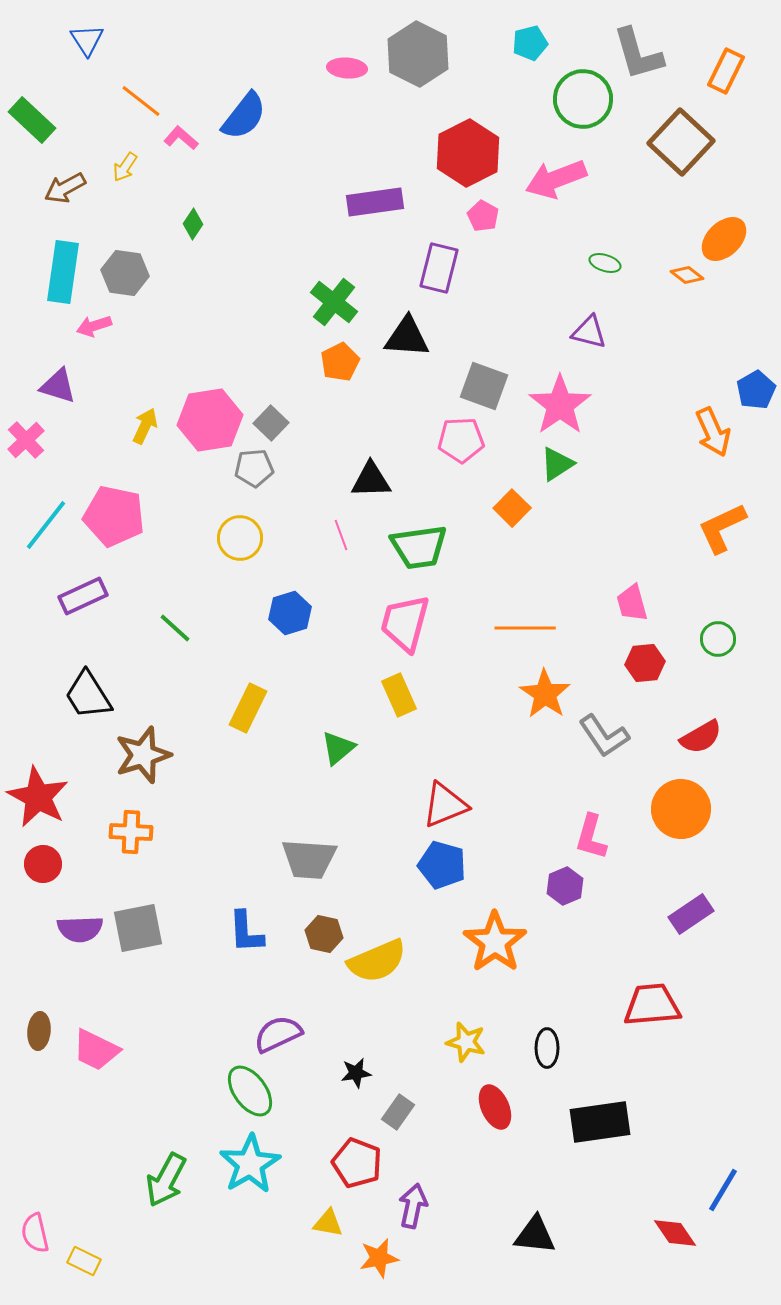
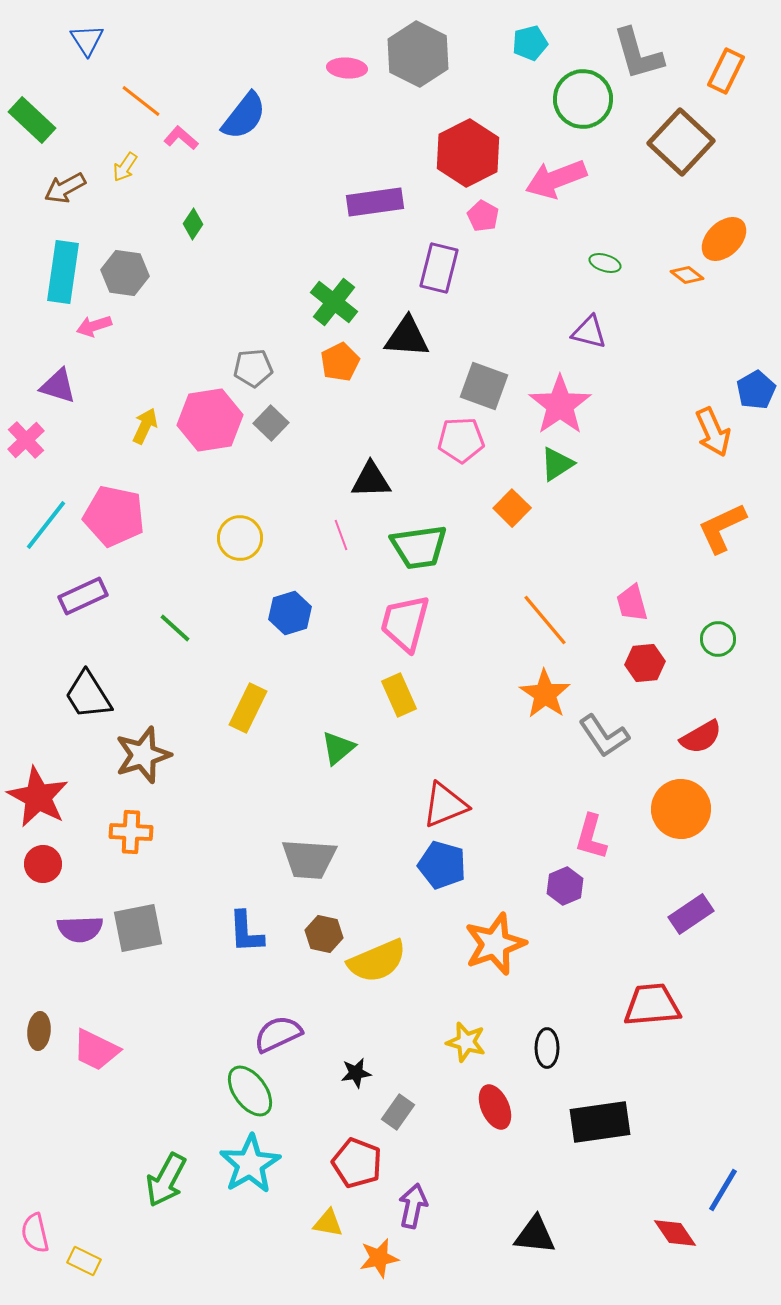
gray pentagon at (254, 468): moved 1 px left, 100 px up
orange line at (525, 628): moved 20 px right, 8 px up; rotated 50 degrees clockwise
orange star at (495, 942): moved 2 px down; rotated 16 degrees clockwise
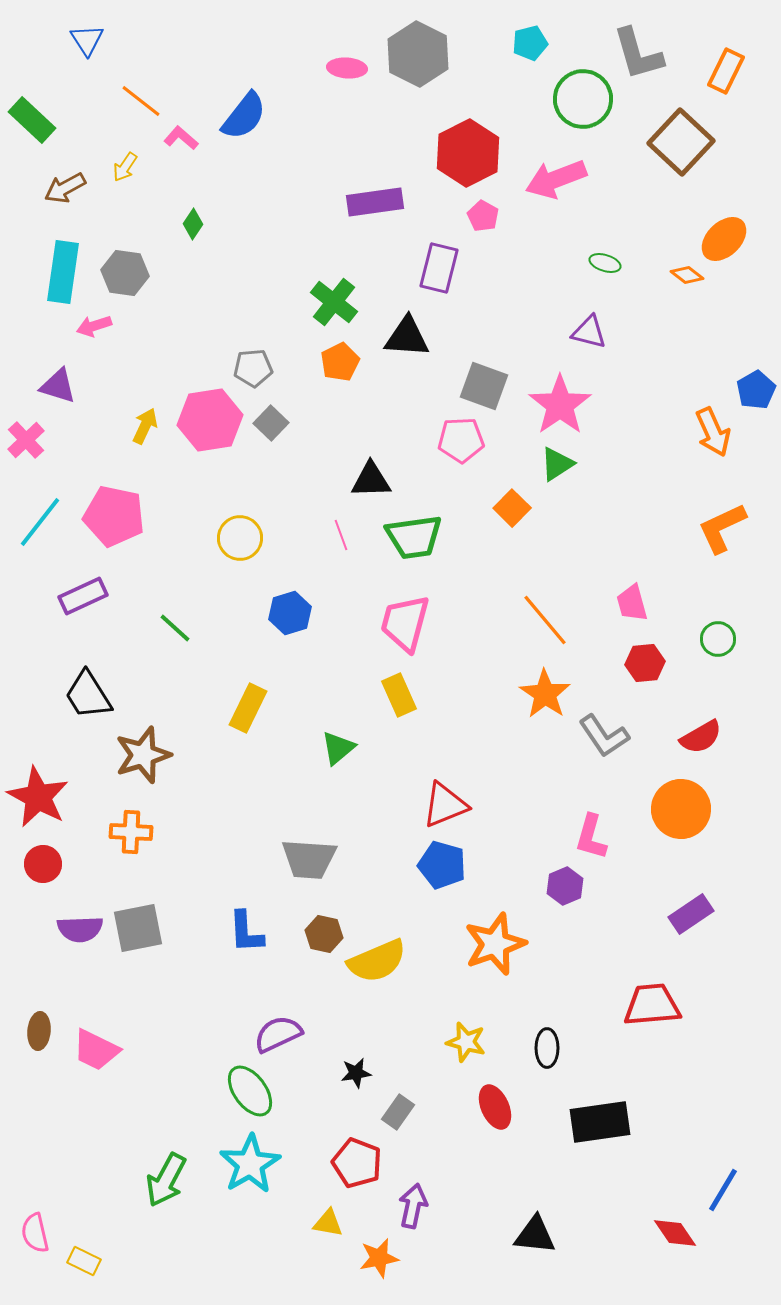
cyan line at (46, 525): moved 6 px left, 3 px up
green trapezoid at (419, 547): moved 5 px left, 10 px up
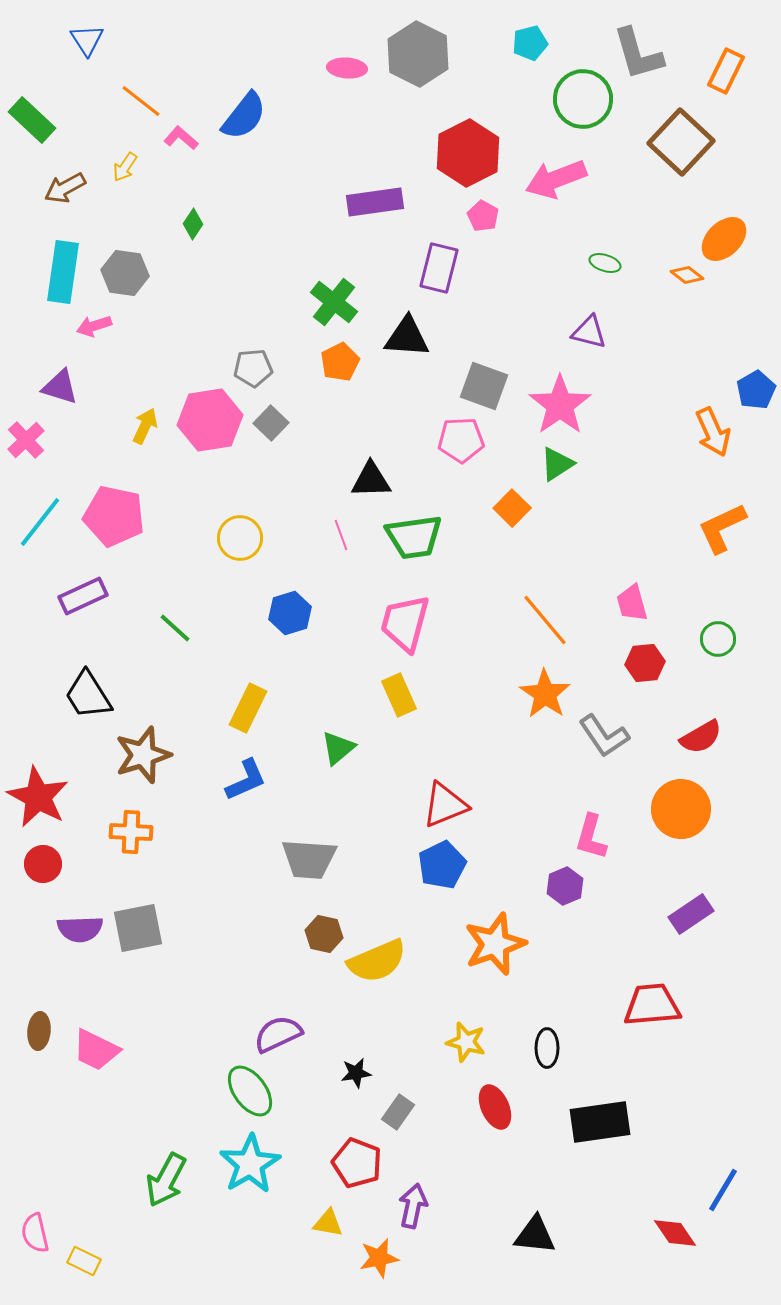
purple triangle at (58, 386): moved 2 px right, 1 px down
blue pentagon at (442, 865): rotated 30 degrees clockwise
blue L-shape at (246, 932): moved 152 px up; rotated 111 degrees counterclockwise
